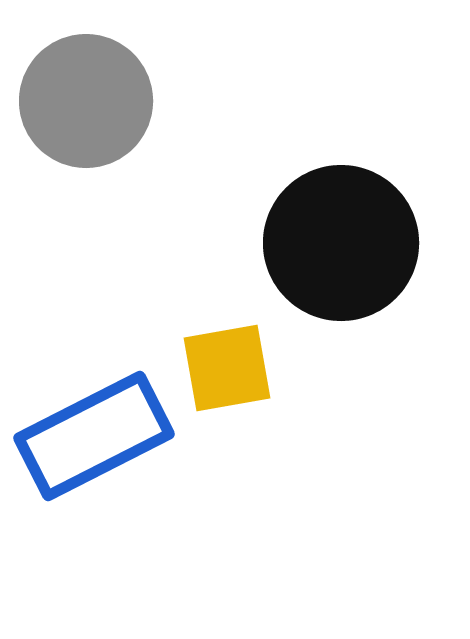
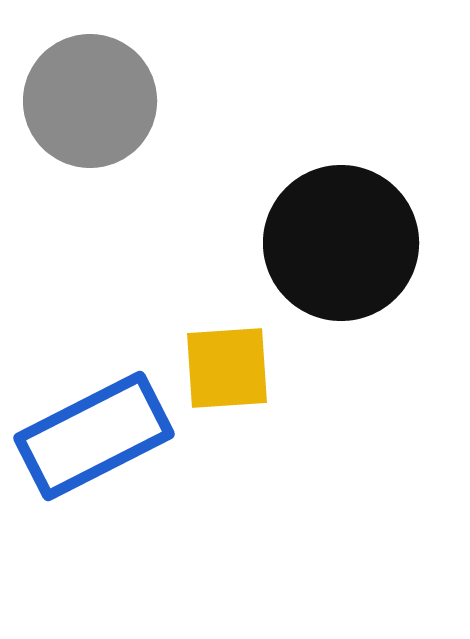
gray circle: moved 4 px right
yellow square: rotated 6 degrees clockwise
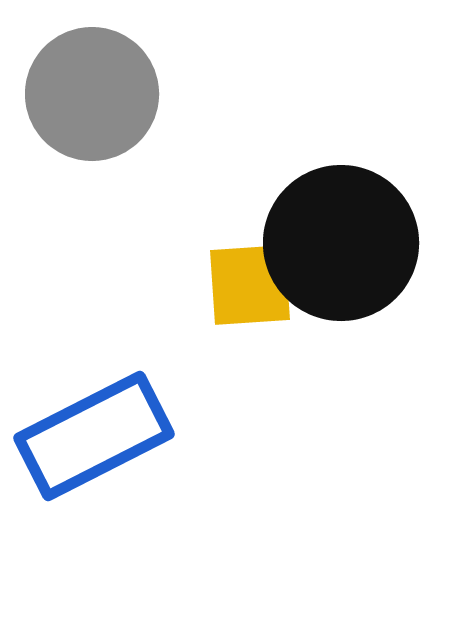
gray circle: moved 2 px right, 7 px up
yellow square: moved 23 px right, 83 px up
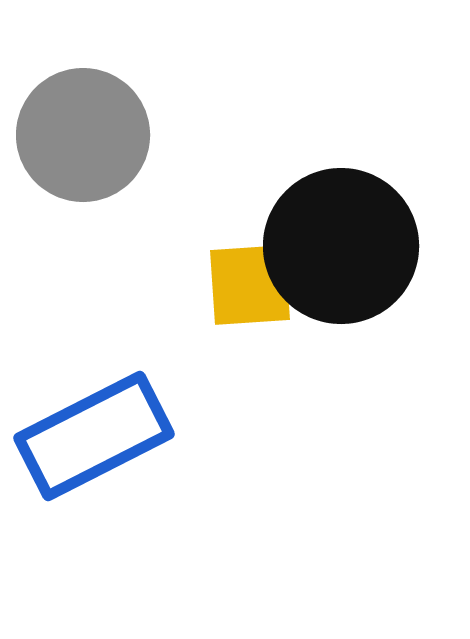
gray circle: moved 9 px left, 41 px down
black circle: moved 3 px down
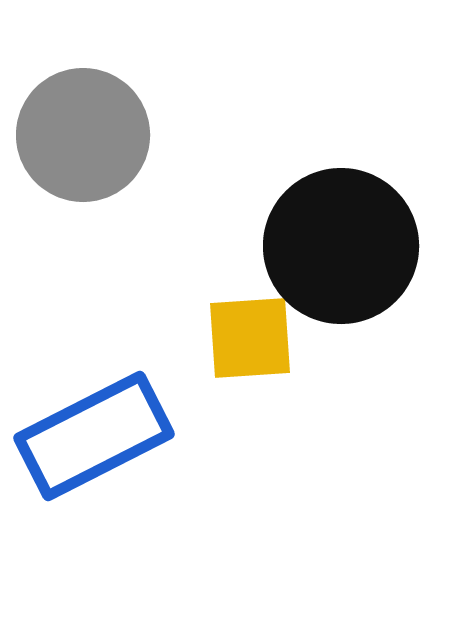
yellow square: moved 53 px down
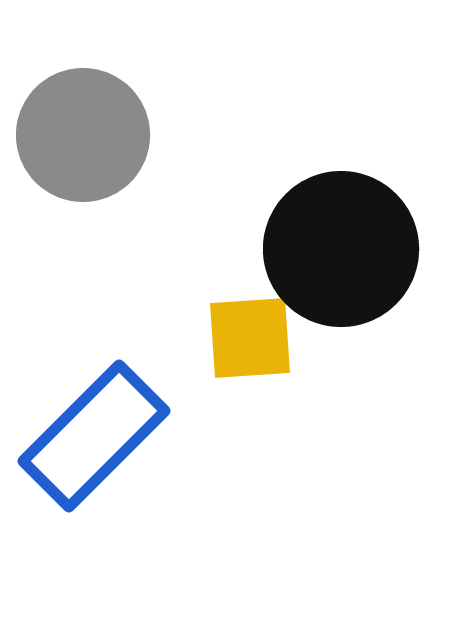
black circle: moved 3 px down
blue rectangle: rotated 18 degrees counterclockwise
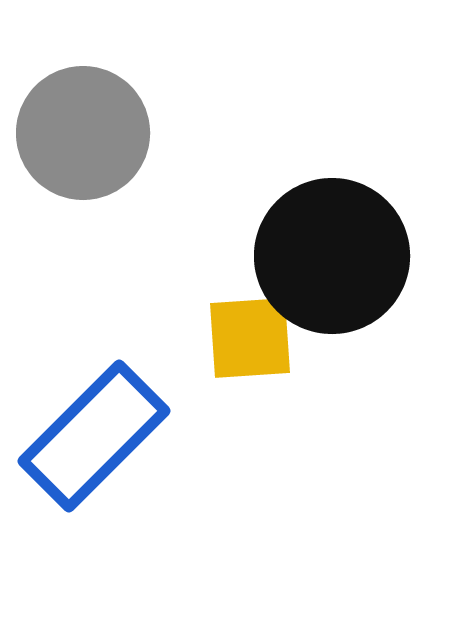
gray circle: moved 2 px up
black circle: moved 9 px left, 7 px down
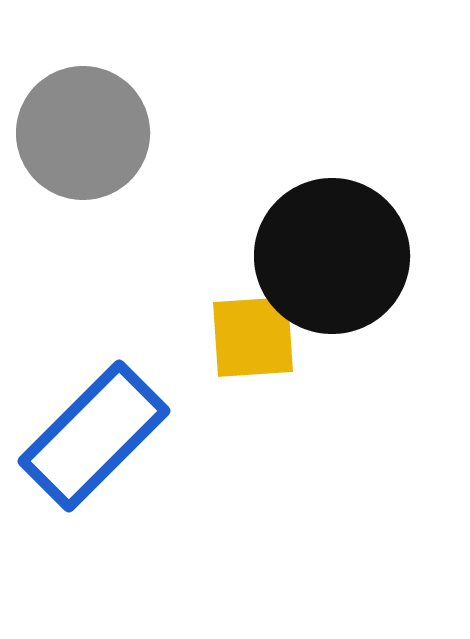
yellow square: moved 3 px right, 1 px up
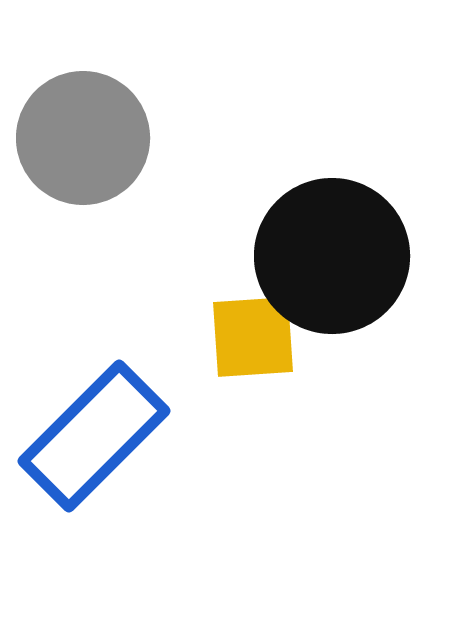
gray circle: moved 5 px down
